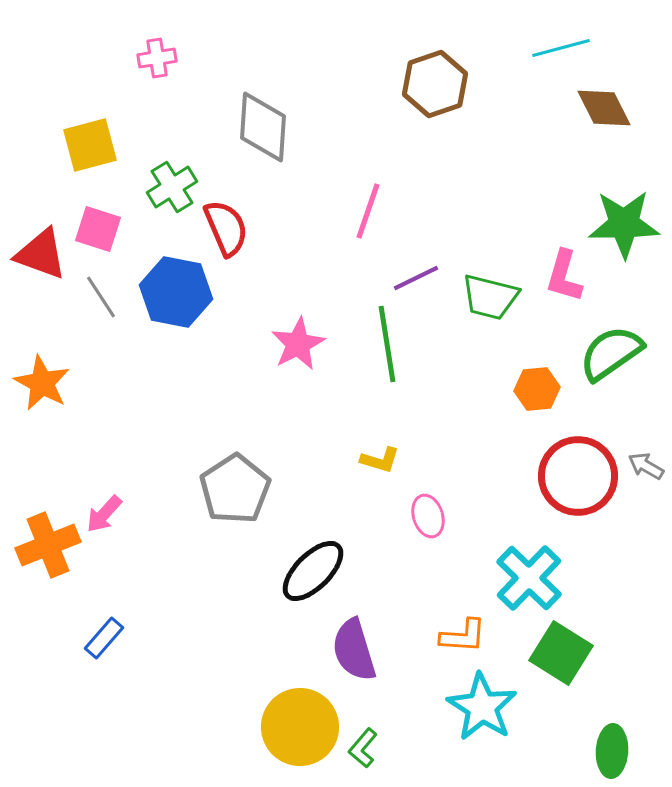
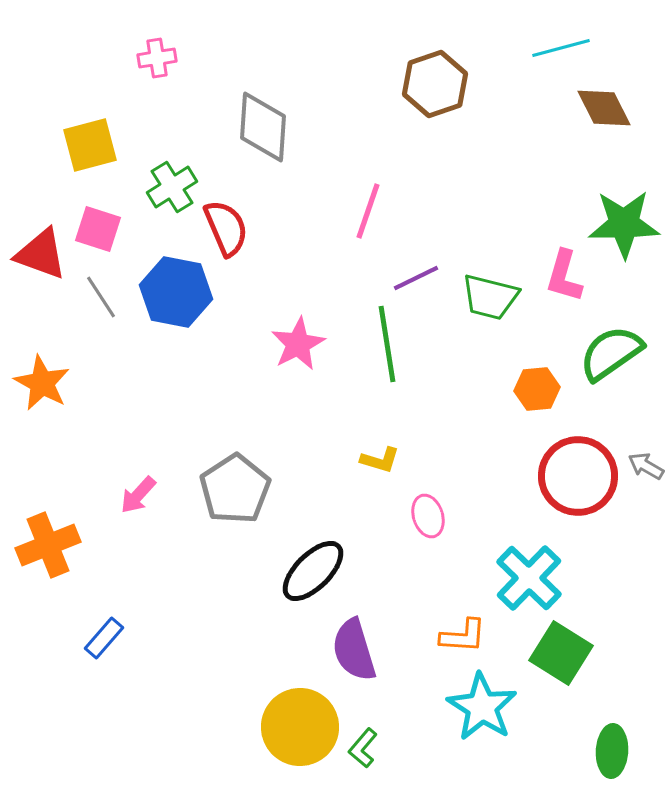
pink arrow: moved 34 px right, 19 px up
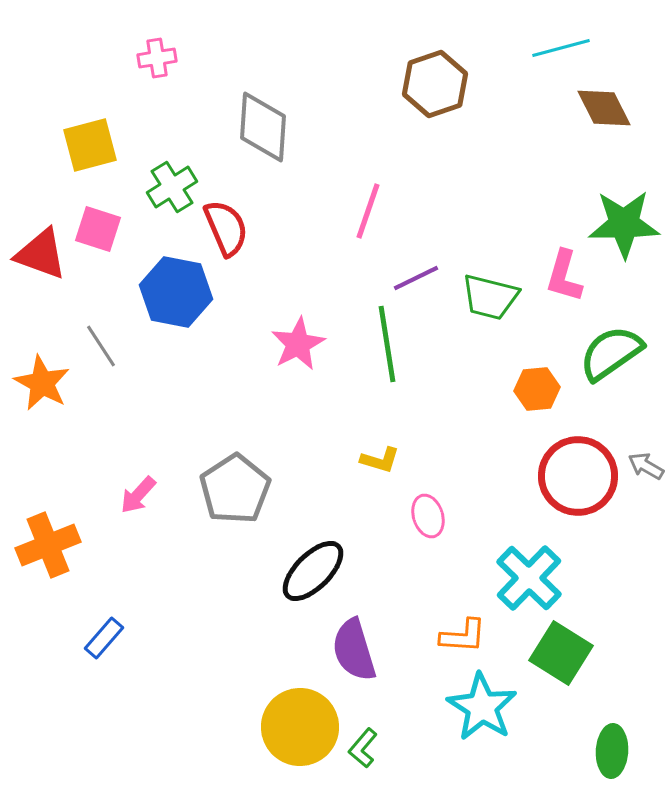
gray line: moved 49 px down
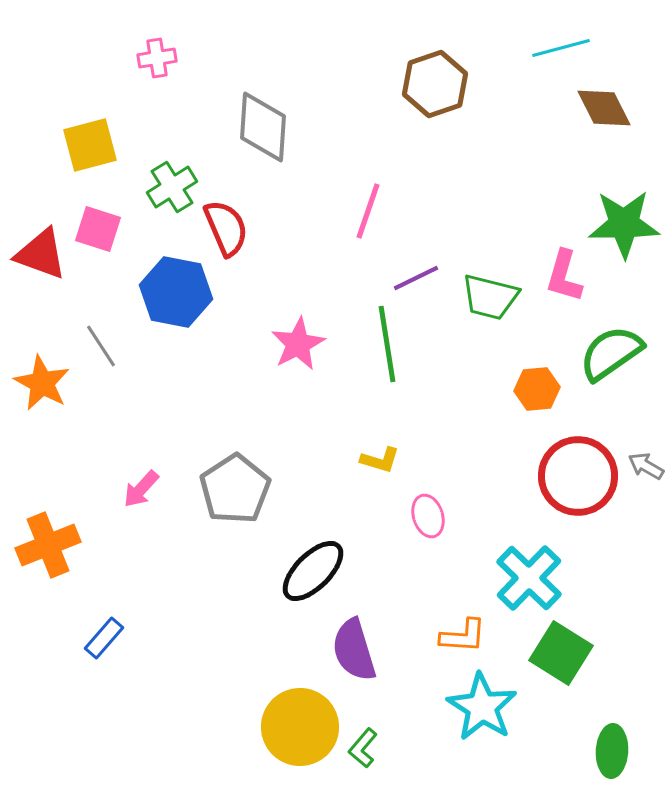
pink arrow: moved 3 px right, 6 px up
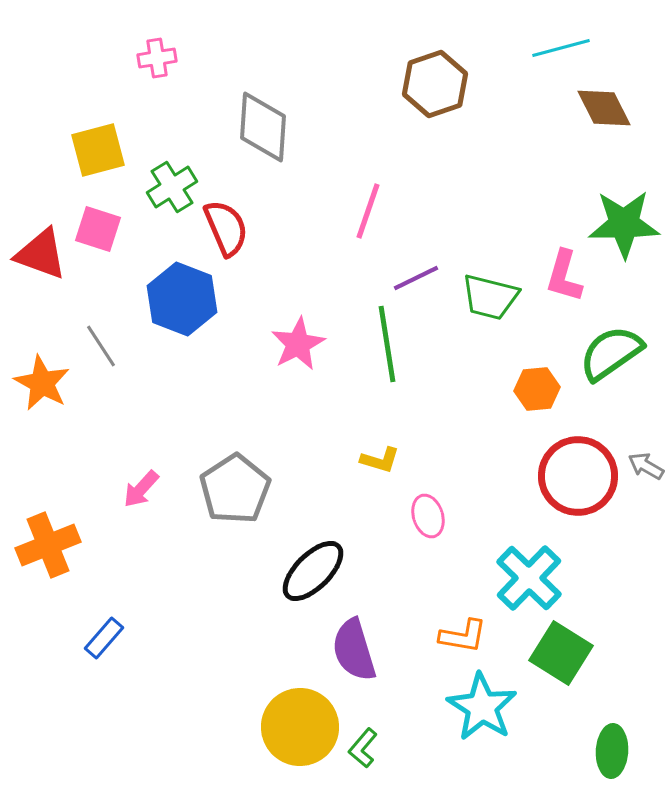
yellow square: moved 8 px right, 5 px down
blue hexagon: moved 6 px right, 7 px down; rotated 10 degrees clockwise
orange L-shape: rotated 6 degrees clockwise
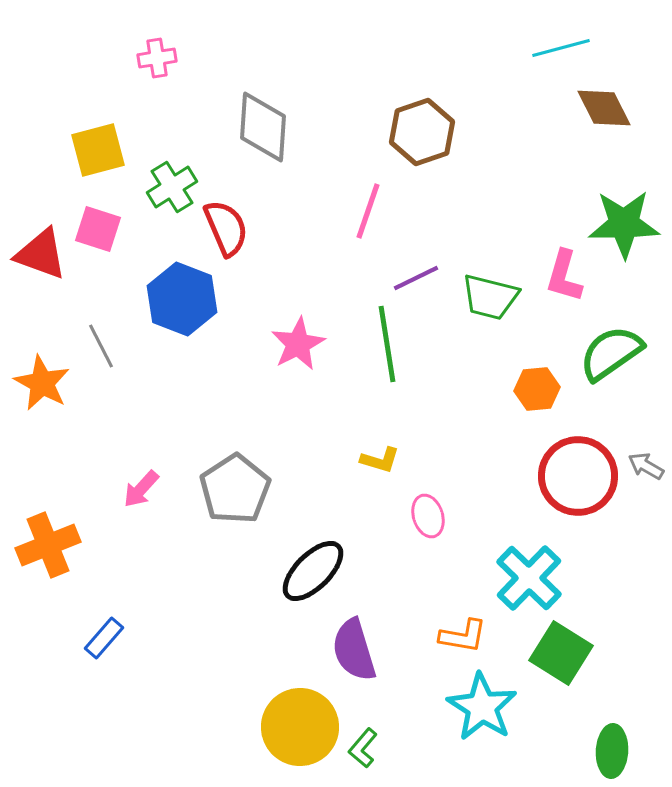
brown hexagon: moved 13 px left, 48 px down
gray line: rotated 6 degrees clockwise
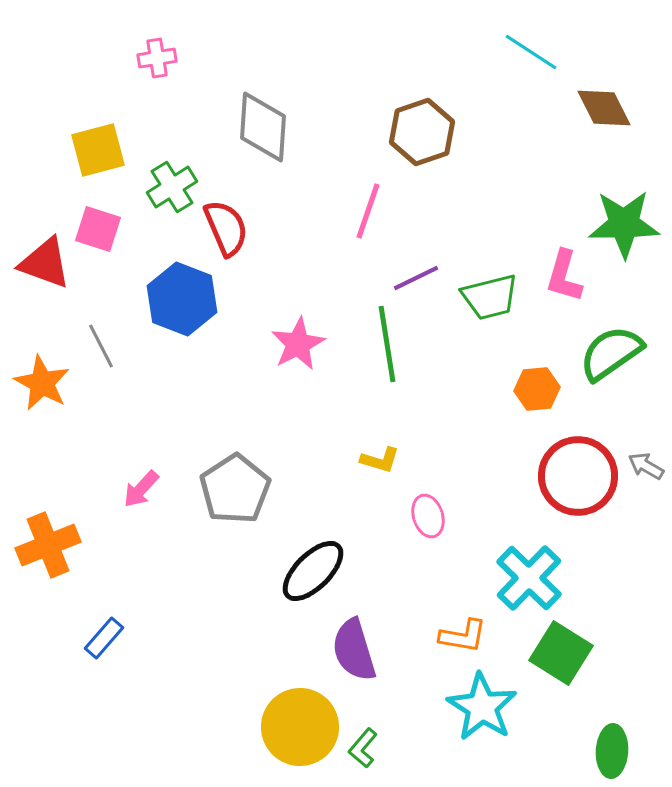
cyan line: moved 30 px left, 4 px down; rotated 48 degrees clockwise
red triangle: moved 4 px right, 9 px down
green trapezoid: rotated 28 degrees counterclockwise
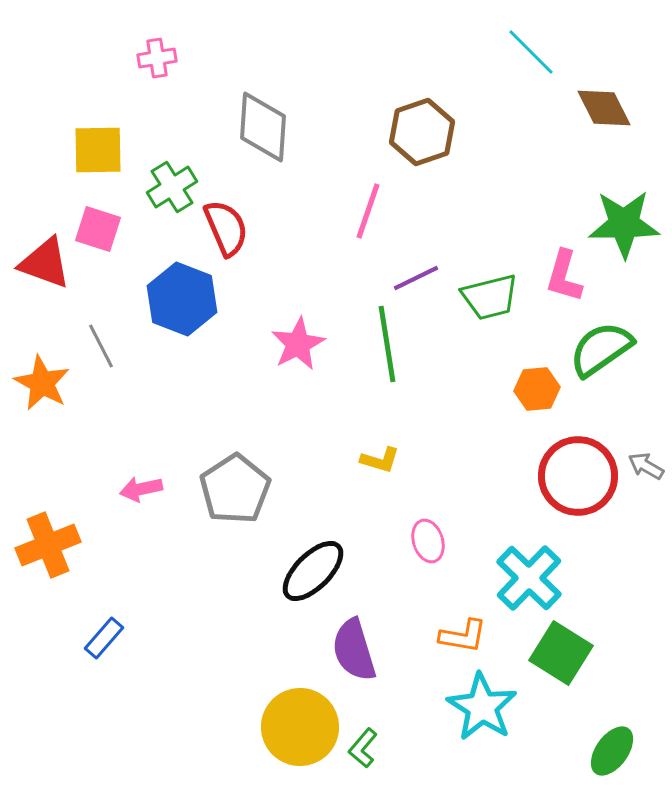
cyan line: rotated 12 degrees clockwise
yellow square: rotated 14 degrees clockwise
green semicircle: moved 10 px left, 4 px up
pink arrow: rotated 36 degrees clockwise
pink ellipse: moved 25 px down
green ellipse: rotated 33 degrees clockwise
